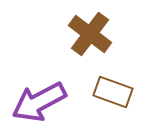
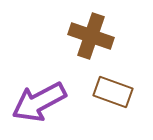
brown cross: moved 1 px right, 2 px down; rotated 18 degrees counterclockwise
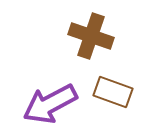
purple arrow: moved 11 px right, 2 px down
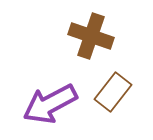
brown rectangle: rotated 72 degrees counterclockwise
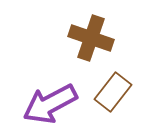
brown cross: moved 2 px down
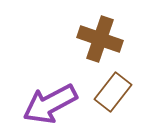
brown cross: moved 9 px right, 1 px down
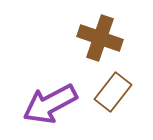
brown cross: moved 1 px up
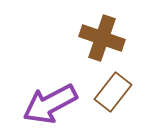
brown cross: moved 2 px right
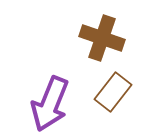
purple arrow: rotated 40 degrees counterclockwise
